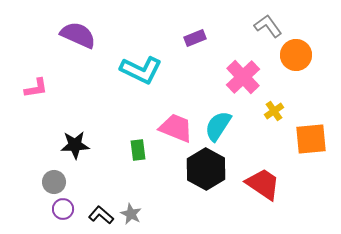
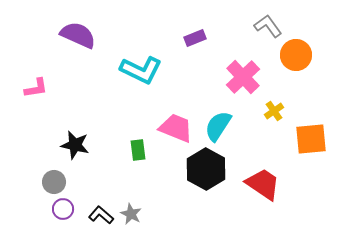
black star: rotated 16 degrees clockwise
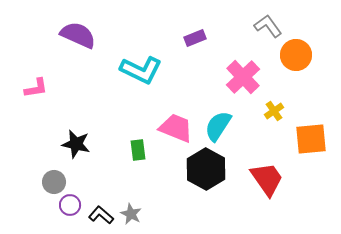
black star: moved 1 px right, 1 px up
red trapezoid: moved 4 px right, 5 px up; rotated 21 degrees clockwise
purple circle: moved 7 px right, 4 px up
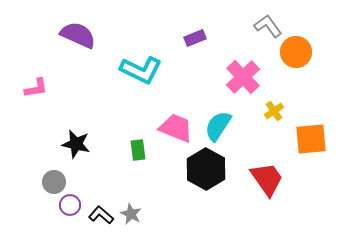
orange circle: moved 3 px up
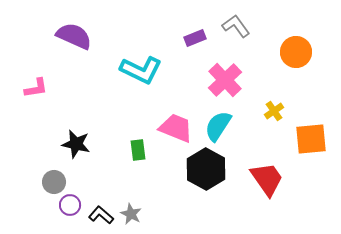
gray L-shape: moved 32 px left
purple semicircle: moved 4 px left, 1 px down
pink cross: moved 18 px left, 3 px down
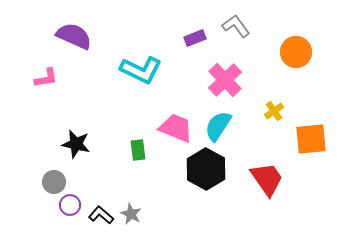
pink L-shape: moved 10 px right, 10 px up
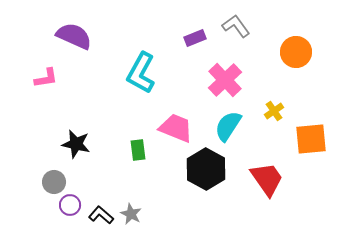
cyan L-shape: moved 3 px down; rotated 93 degrees clockwise
cyan semicircle: moved 10 px right
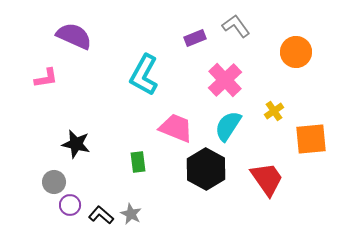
cyan L-shape: moved 3 px right, 2 px down
green rectangle: moved 12 px down
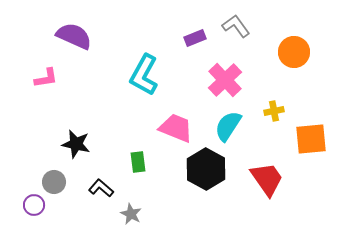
orange circle: moved 2 px left
yellow cross: rotated 24 degrees clockwise
purple circle: moved 36 px left
black L-shape: moved 27 px up
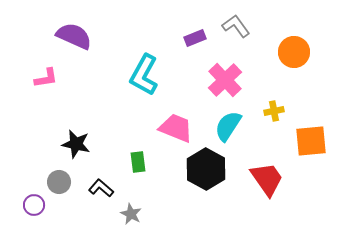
orange square: moved 2 px down
gray circle: moved 5 px right
